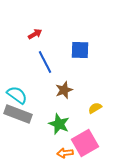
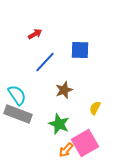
blue line: rotated 70 degrees clockwise
cyan semicircle: rotated 20 degrees clockwise
yellow semicircle: rotated 32 degrees counterclockwise
orange arrow: moved 1 px right, 3 px up; rotated 42 degrees counterclockwise
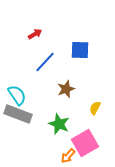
brown star: moved 2 px right, 1 px up
orange arrow: moved 2 px right, 6 px down
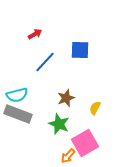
brown star: moved 9 px down
cyan semicircle: rotated 110 degrees clockwise
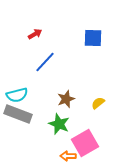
blue square: moved 13 px right, 12 px up
brown star: moved 1 px down
yellow semicircle: moved 3 px right, 5 px up; rotated 24 degrees clockwise
orange arrow: rotated 49 degrees clockwise
